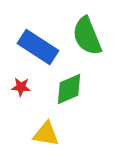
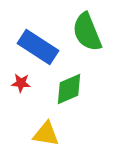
green semicircle: moved 4 px up
red star: moved 4 px up
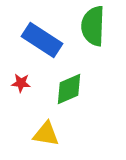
green semicircle: moved 6 px right, 6 px up; rotated 24 degrees clockwise
blue rectangle: moved 4 px right, 7 px up
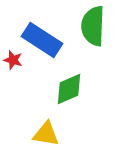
red star: moved 8 px left, 23 px up; rotated 12 degrees clockwise
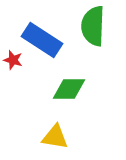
green diamond: rotated 24 degrees clockwise
yellow triangle: moved 9 px right, 3 px down
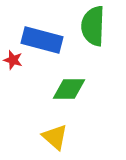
blue rectangle: rotated 18 degrees counterclockwise
yellow triangle: rotated 32 degrees clockwise
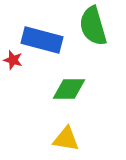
green semicircle: rotated 18 degrees counterclockwise
yellow triangle: moved 11 px right, 2 px down; rotated 32 degrees counterclockwise
